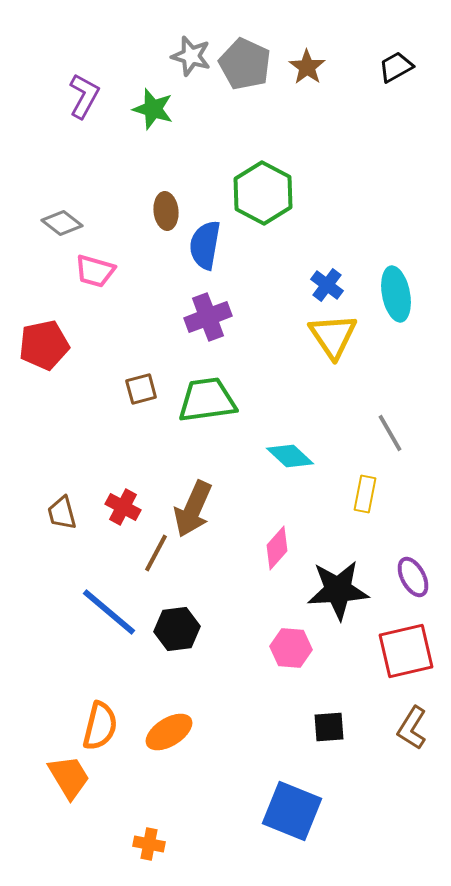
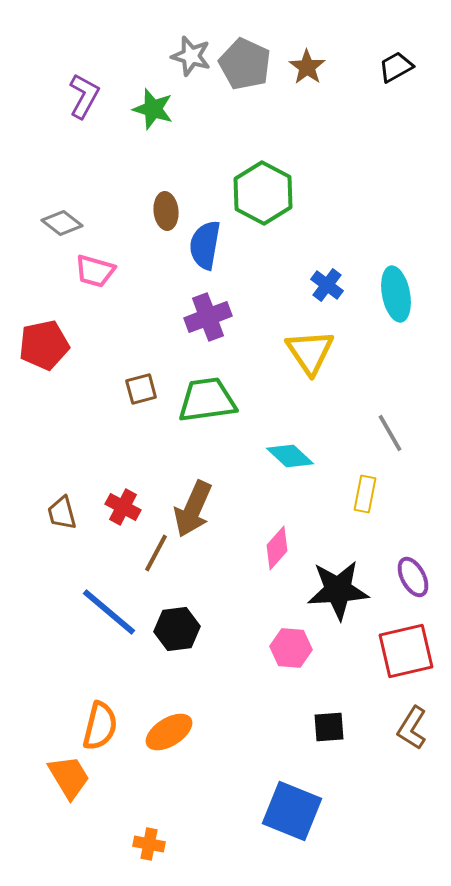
yellow triangle: moved 23 px left, 16 px down
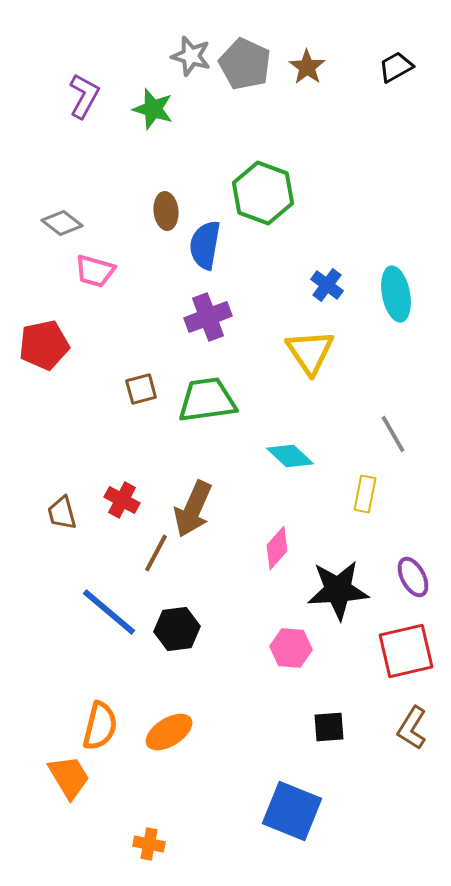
green hexagon: rotated 8 degrees counterclockwise
gray line: moved 3 px right, 1 px down
red cross: moved 1 px left, 7 px up
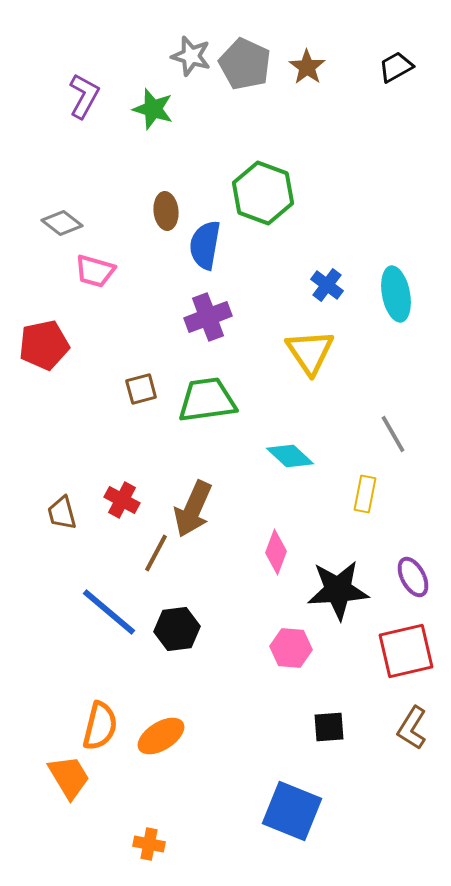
pink diamond: moved 1 px left, 4 px down; rotated 21 degrees counterclockwise
orange ellipse: moved 8 px left, 4 px down
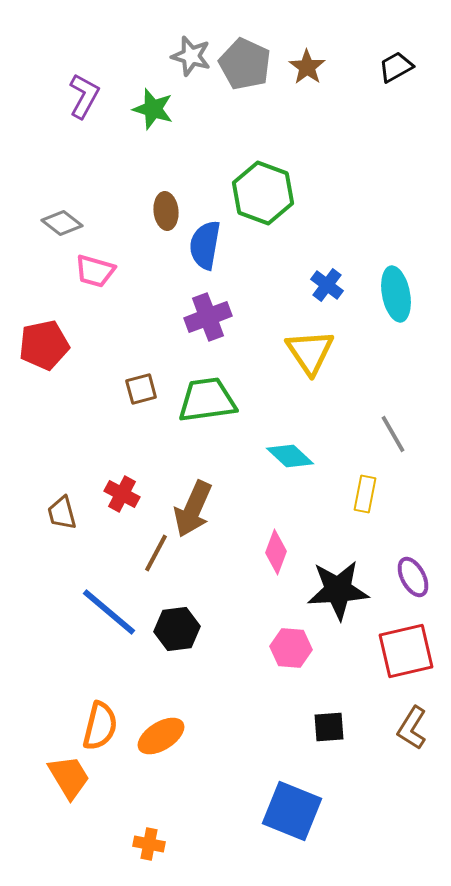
red cross: moved 6 px up
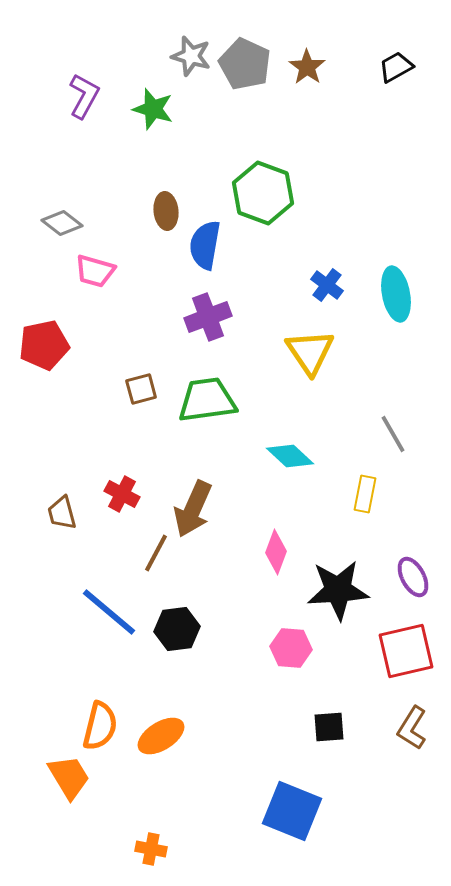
orange cross: moved 2 px right, 5 px down
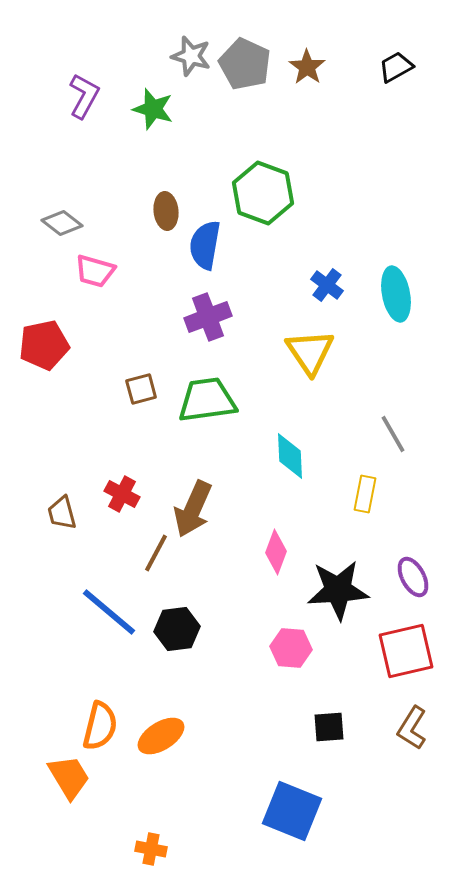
cyan diamond: rotated 45 degrees clockwise
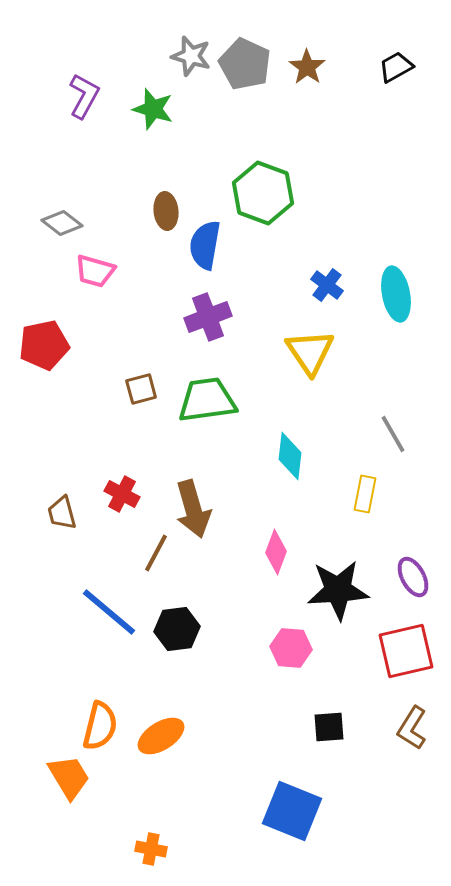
cyan diamond: rotated 9 degrees clockwise
brown arrow: rotated 40 degrees counterclockwise
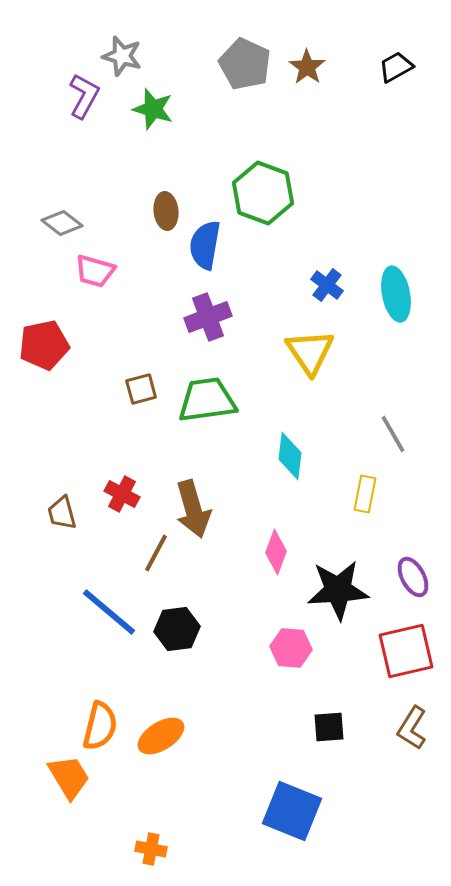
gray star: moved 69 px left
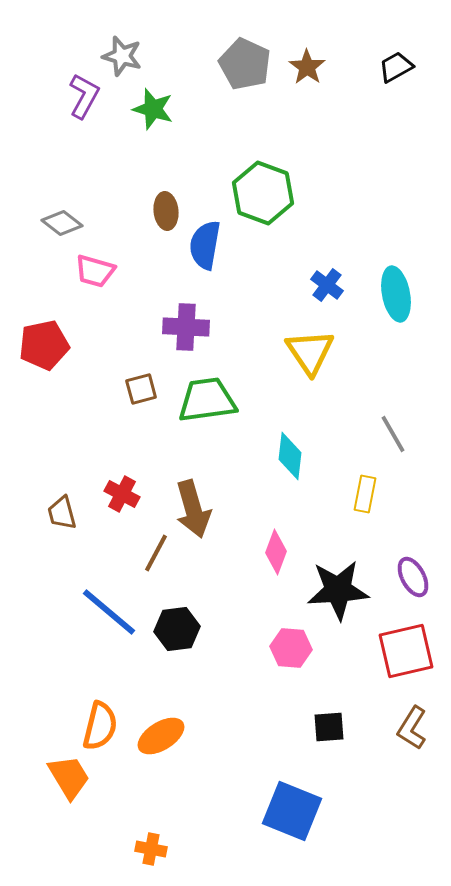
purple cross: moved 22 px left, 10 px down; rotated 24 degrees clockwise
